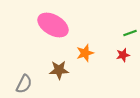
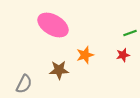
orange star: moved 2 px down
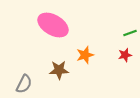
red star: moved 2 px right
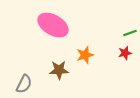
red star: moved 2 px up
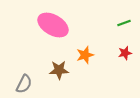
green line: moved 6 px left, 10 px up
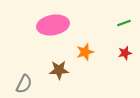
pink ellipse: rotated 40 degrees counterclockwise
orange star: moved 3 px up
